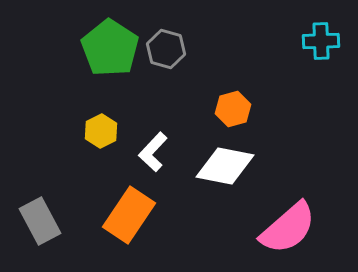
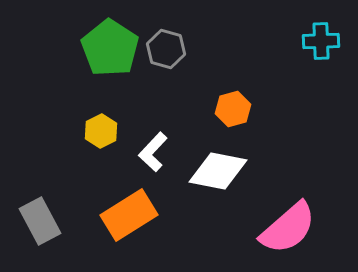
white diamond: moved 7 px left, 5 px down
orange rectangle: rotated 24 degrees clockwise
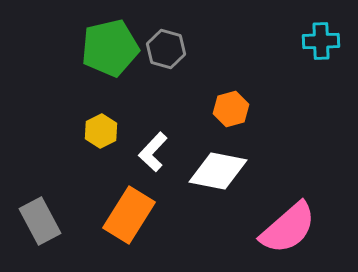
green pentagon: rotated 26 degrees clockwise
orange hexagon: moved 2 px left
orange rectangle: rotated 26 degrees counterclockwise
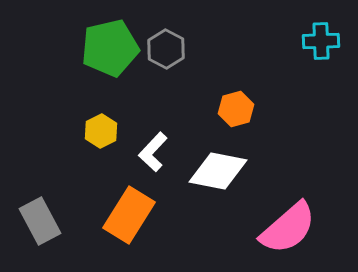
gray hexagon: rotated 12 degrees clockwise
orange hexagon: moved 5 px right
